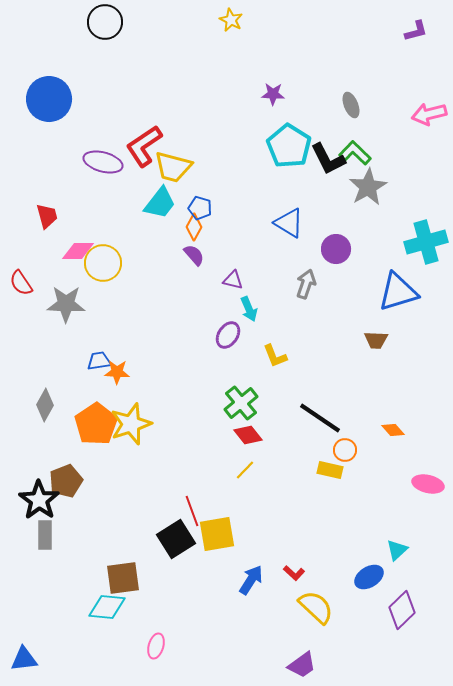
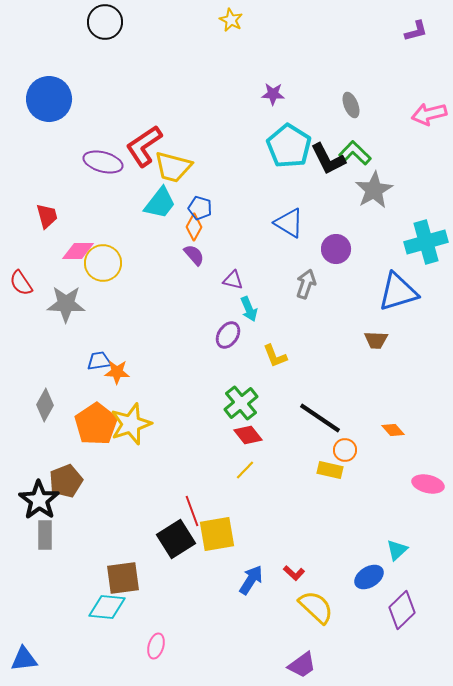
gray star at (368, 187): moved 6 px right, 3 px down
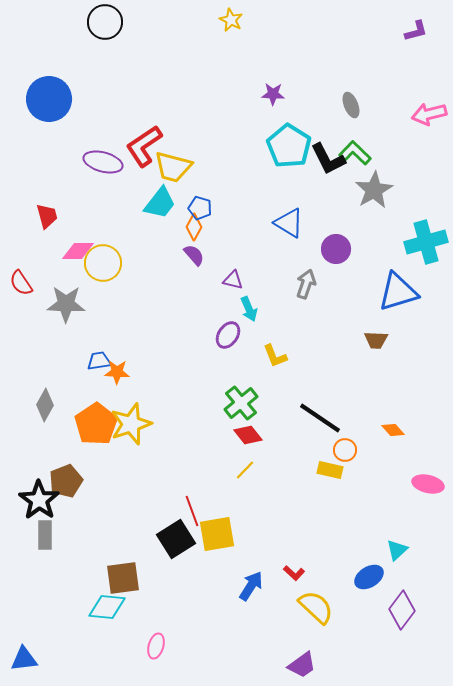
blue arrow at (251, 580): moved 6 px down
purple diamond at (402, 610): rotated 9 degrees counterclockwise
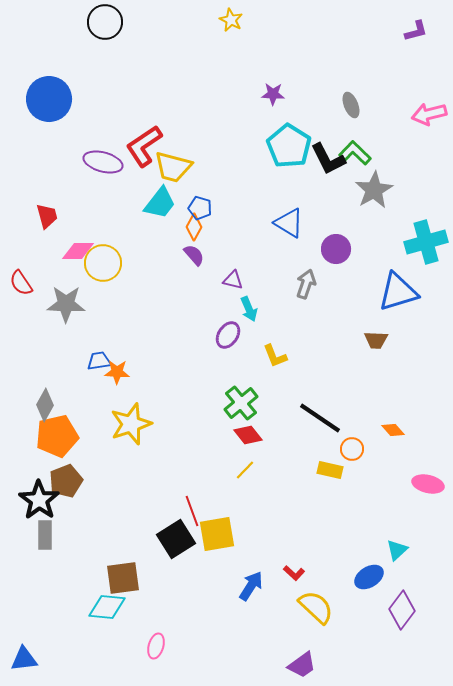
orange pentagon at (96, 424): moved 39 px left, 12 px down; rotated 21 degrees clockwise
orange circle at (345, 450): moved 7 px right, 1 px up
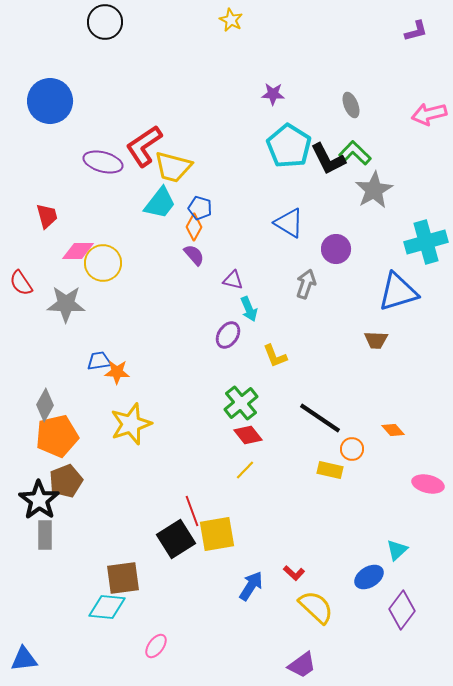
blue circle at (49, 99): moved 1 px right, 2 px down
pink ellipse at (156, 646): rotated 20 degrees clockwise
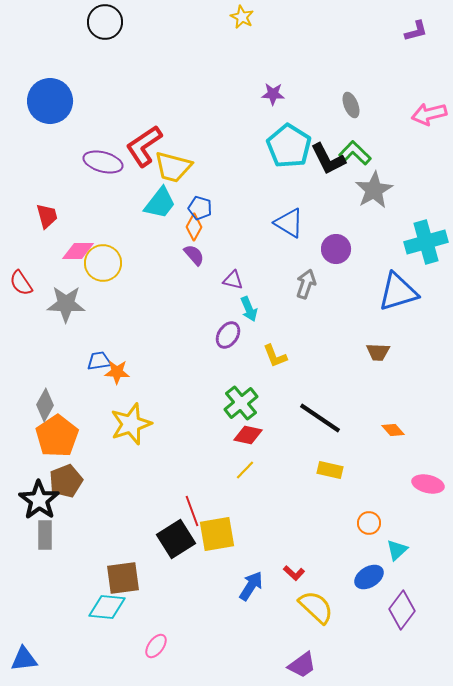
yellow star at (231, 20): moved 11 px right, 3 px up
brown trapezoid at (376, 340): moved 2 px right, 12 px down
red diamond at (248, 435): rotated 40 degrees counterclockwise
orange pentagon at (57, 436): rotated 21 degrees counterclockwise
orange circle at (352, 449): moved 17 px right, 74 px down
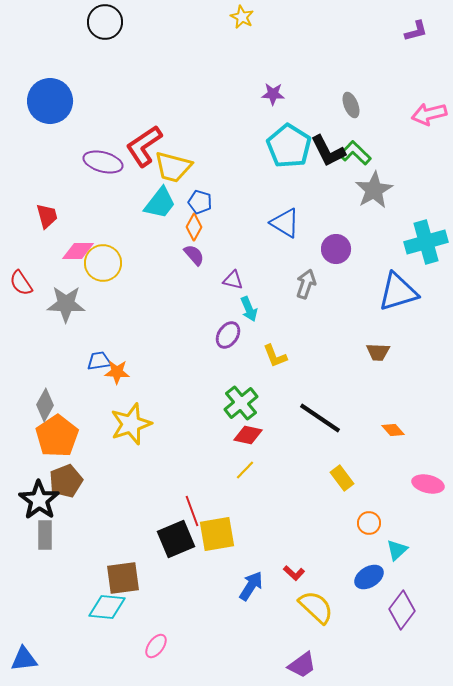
black L-shape at (328, 159): moved 8 px up
blue pentagon at (200, 208): moved 6 px up
blue triangle at (289, 223): moved 4 px left
yellow rectangle at (330, 470): moved 12 px right, 8 px down; rotated 40 degrees clockwise
black square at (176, 539): rotated 9 degrees clockwise
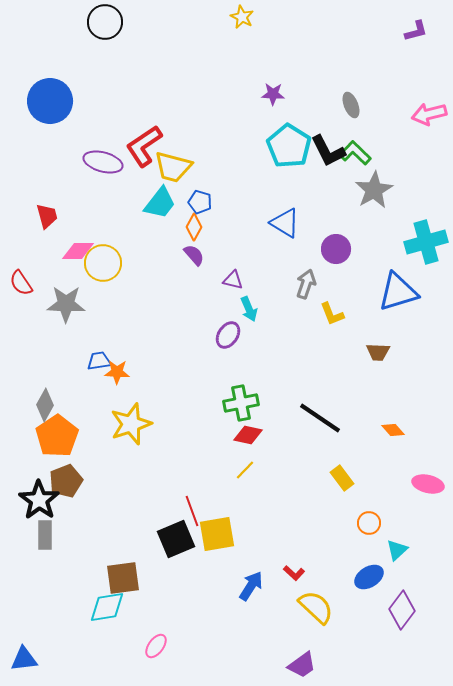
yellow L-shape at (275, 356): moved 57 px right, 42 px up
green cross at (241, 403): rotated 28 degrees clockwise
cyan diamond at (107, 607): rotated 15 degrees counterclockwise
